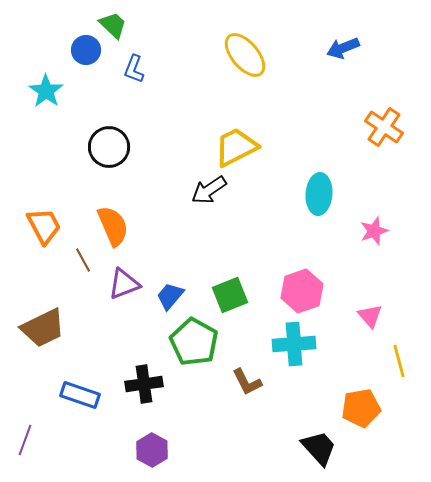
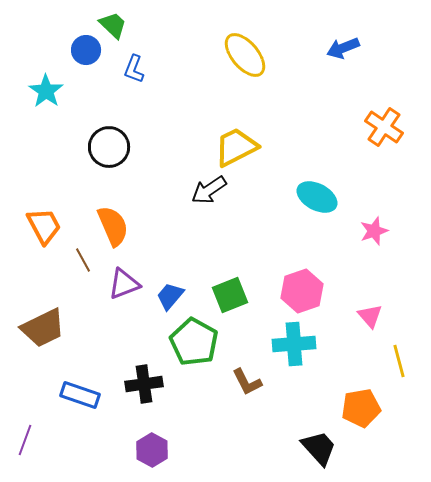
cyan ellipse: moved 2 px left, 3 px down; rotated 66 degrees counterclockwise
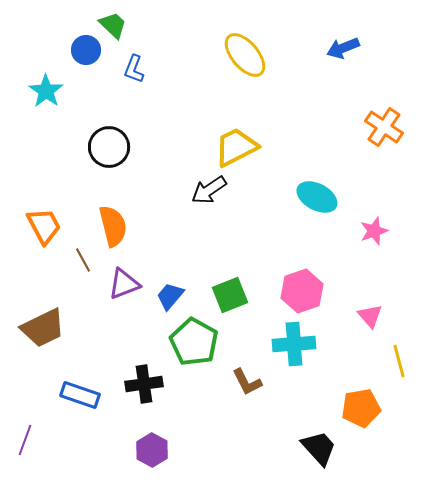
orange semicircle: rotated 9 degrees clockwise
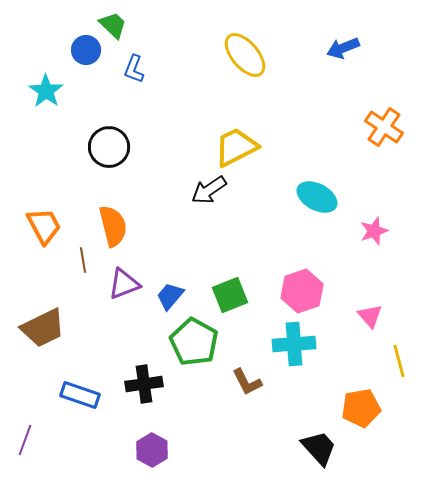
brown line: rotated 20 degrees clockwise
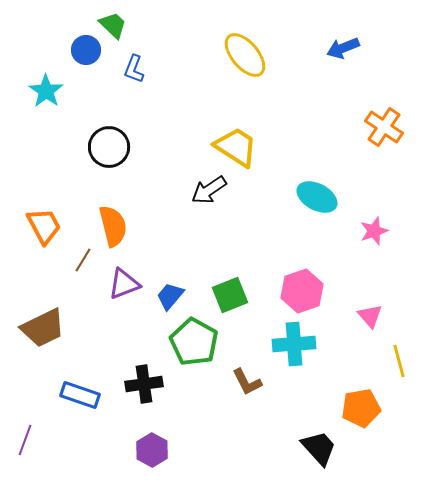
yellow trapezoid: rotated 60 degrees clockwise
brown line: rotated 40 degrees clockwise
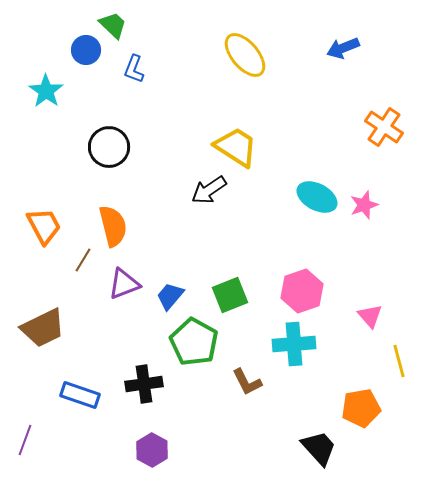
pink star: moved 10 px left, 26 px up
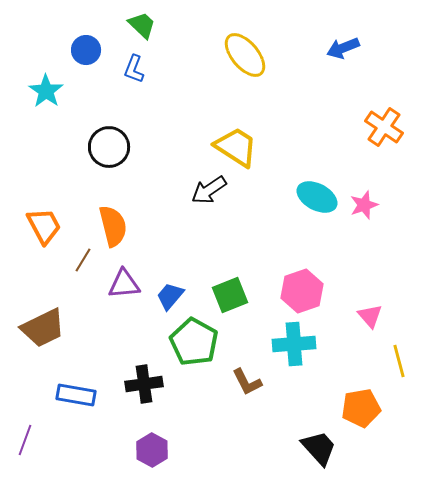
green trapezoid: moved 29 px right
purple triangle: rotated 16 degrees clockwise
blue rectangle: moved 4 px left; rotated 9 degrees counterclockwise
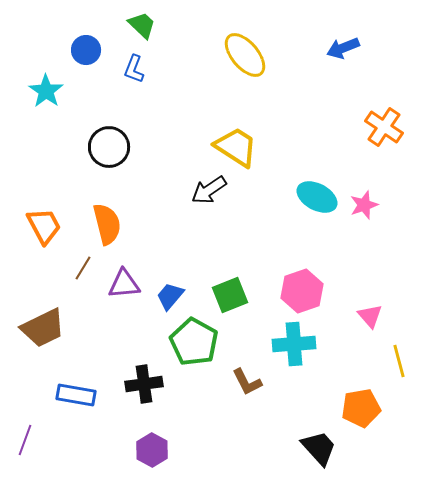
orange semicircle: moved 6 px left, 2 px up
brown line: moved 8 px down
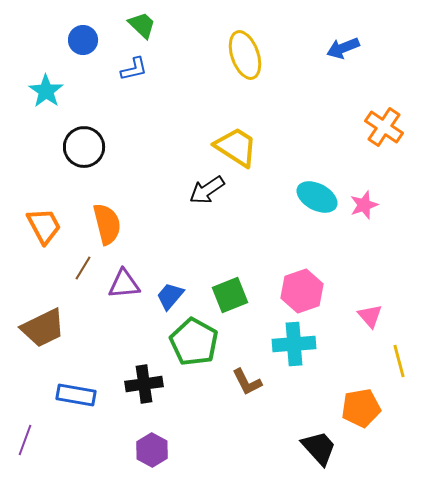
blue circle: moved 3 px left, 10 px up
yellow ellipse: rotated 21 degrees clockwise
blue L-shape: rotated 124 degrees counterclockwise
black circle: moved 25 px left
black arrow: moved 2 px left
